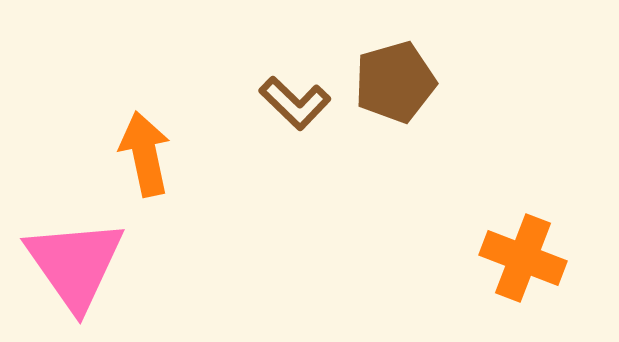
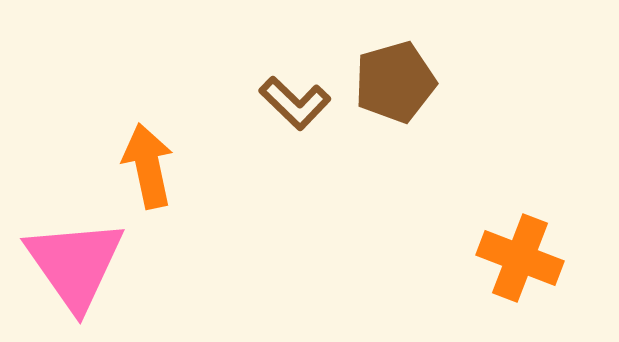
orange arrow: moved 3 px right, 12 px down
orange cross: moved 3 px left
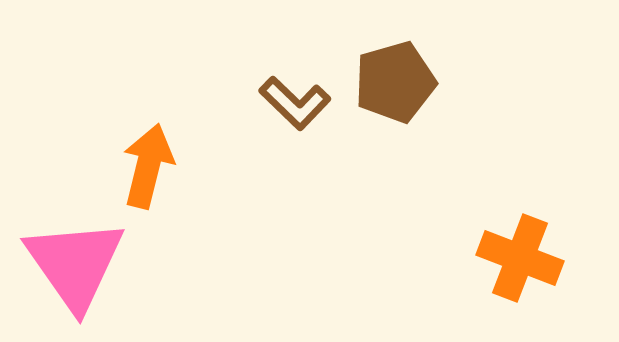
orange arrow: rotated 26 degrees clockwise
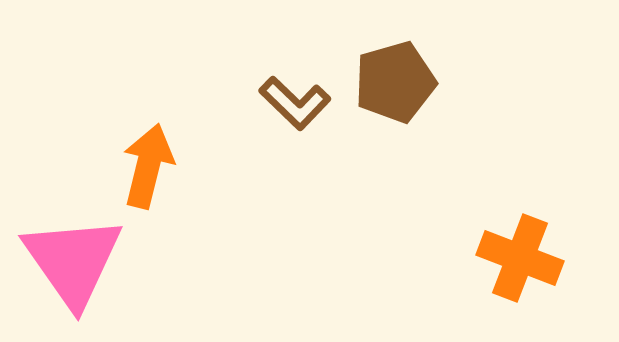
pink triangle: moved 2 px left, 3 px up
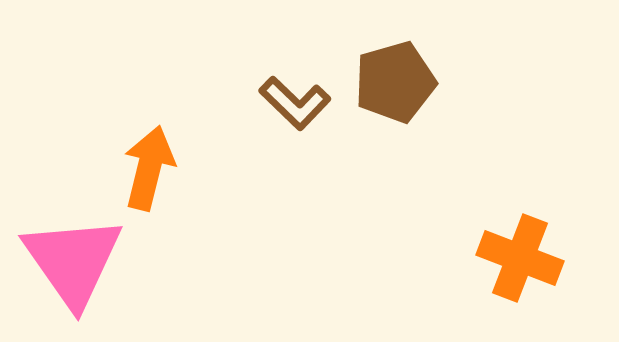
orange arrow: moved 1 px right, 2 px down
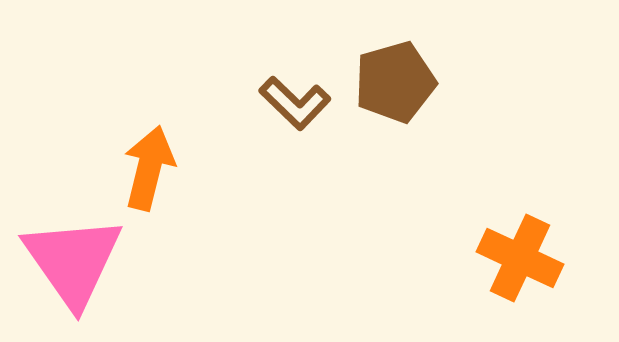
orange cross: rotated 4 degrees clockwise
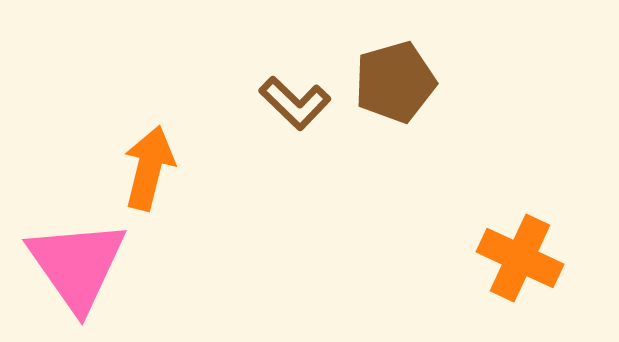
pink triangle: moved 4 px right, 4 px down
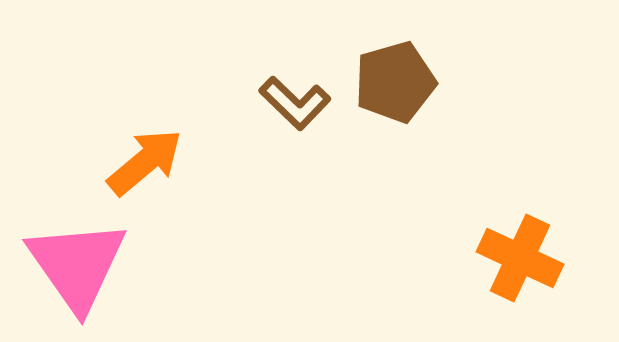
orange arrow: moved 4 px left, 6 px up; rotated 36 degrees clockwise
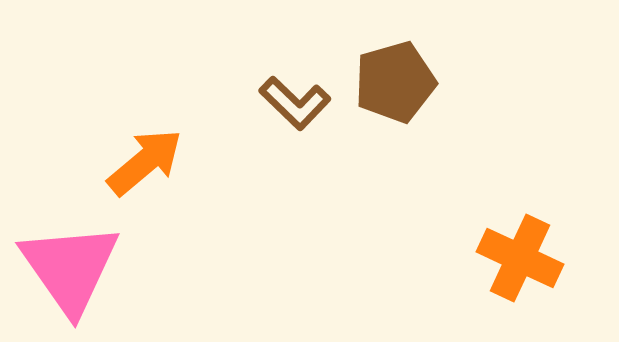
pink triangle: moved 7 px left, 3 px down
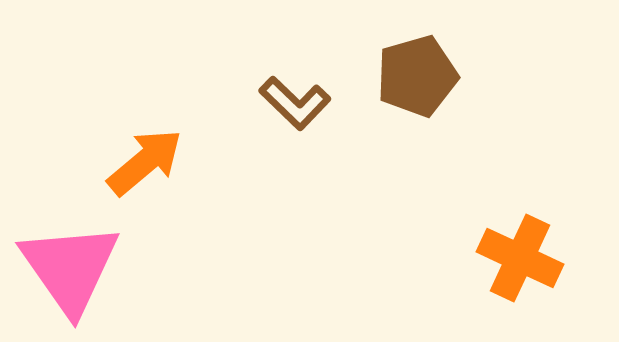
brown pentagon: moved 22 px right, 6 px up
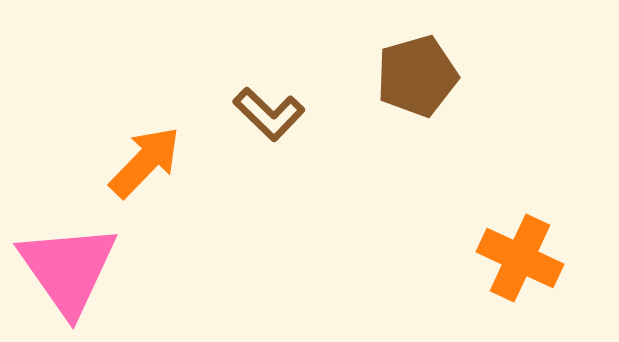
brown L-shape: moved 26 px left, 11 px down
orange arrow: rotated 6 degrees counterclockwise
pink triangle: moved 2 px left, 1 px down
